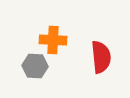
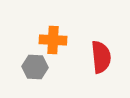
gray hexagon: moved 1 px down
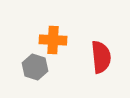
gray hexagon: rotated 15 degrees clockwise
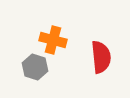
orange cross: rotated 12 degrees clockwise
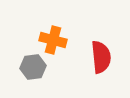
gray hexagon: moved 2 px left; rotated 25 degrees counterclockwise
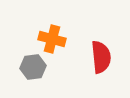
orange cross: moved 1 px left, 1 px up
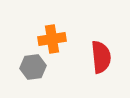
orange cross: rotated 24 degrees counterclockwise
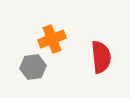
orange cross: rotated 12 degrees counterclockwise
